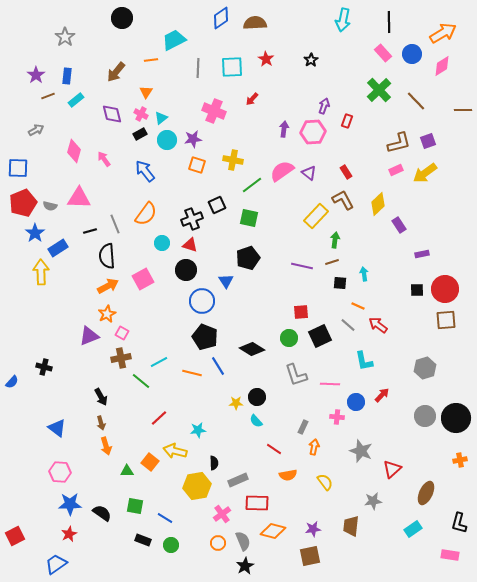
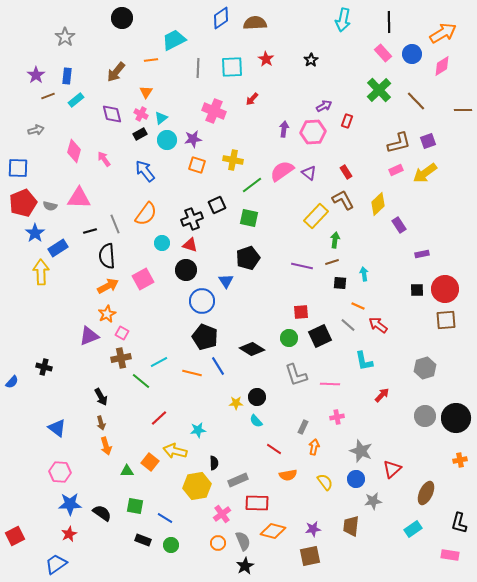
purple arrow at (324, 106): rotated 42 degrees clockwise
gray arrow at (36, 130): rotated 14 degrees clockwise
blue circle at (356, 402): moved 77 px down
pink cross at (337, 417): rotated 16 degrees counterclockwise
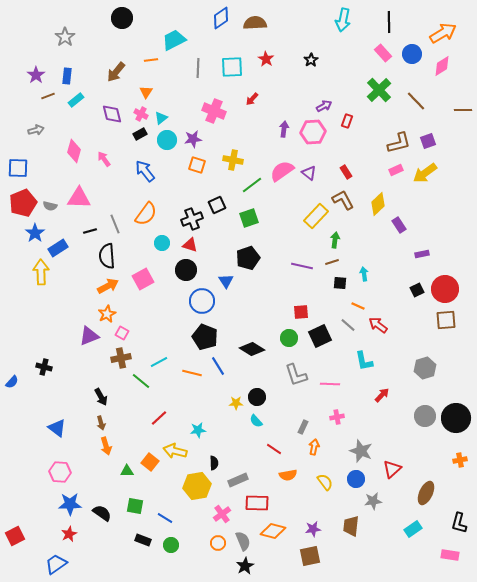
green square at (249, 218): rotated 30 degrees counterclockwise
black square at (417, 290): rotated 24 degrees counterclockwise
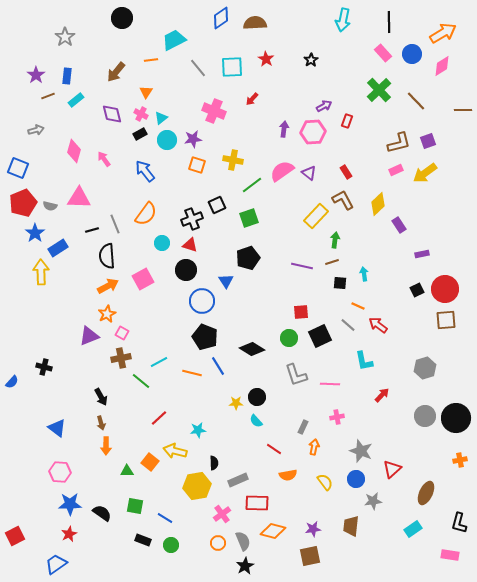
gray line at (198, 68): rotated 42 degrees counterclockwise
blue square at (18, 168): rotated 20 degrees clockwise
black line at (90, 231): moved 2 px right, 1 px up
orange arrow at (106, 446): rotated 18 degrees clockwise
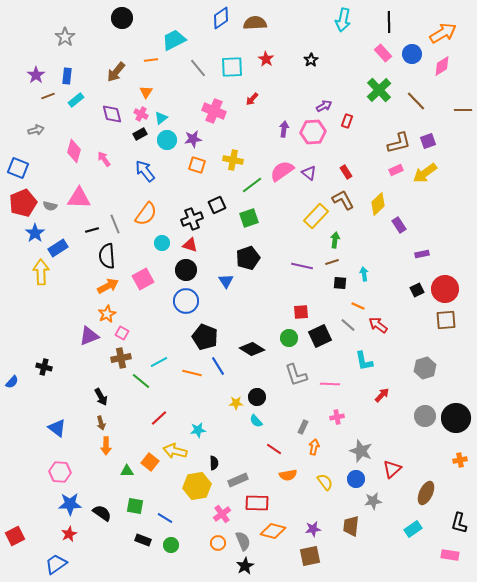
blue circle at (202, 301): moved 16 px left
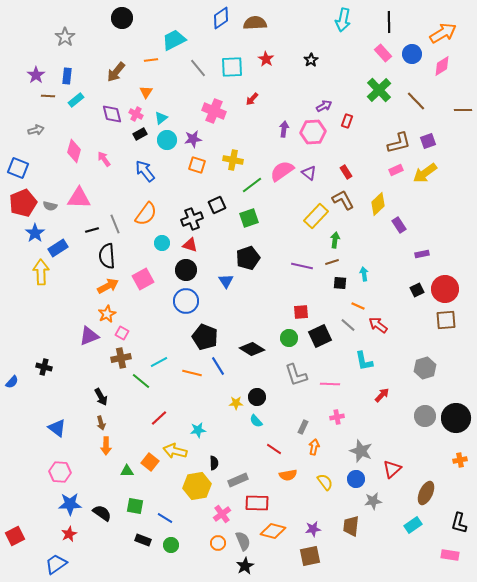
brown line at (48, 96): rotated 24 degrees clockwise
pink cross at (141, 114): moved 5 px left
cyan rectangle at (413, 529): moved 4 px up
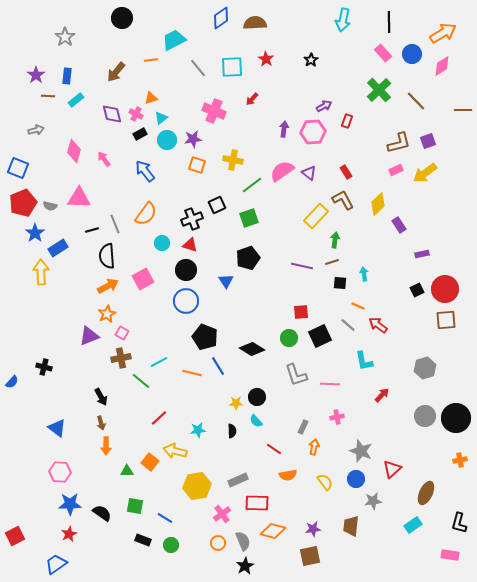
orange triangle at (146, 92): moved 5 px right, 6 px down; rotated 40 degrees clockwise
black semicircle at (214, 463): moved 18 px right, 32 px up
